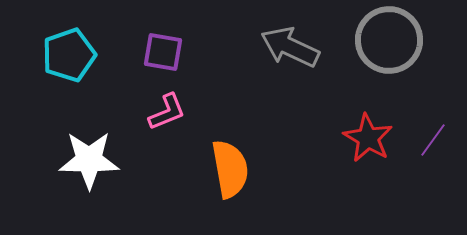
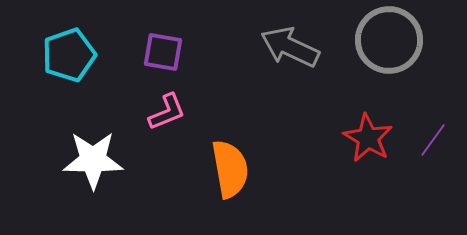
white star: moved 4 px right
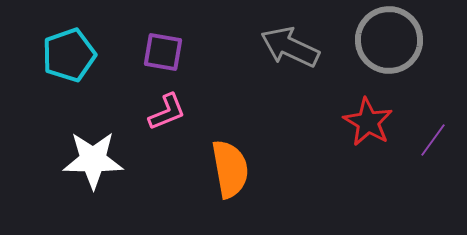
red star: moved 16 px up
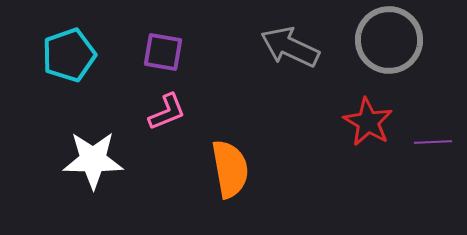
purple line: moved 2 px down; rotated 51 degrees clockwise
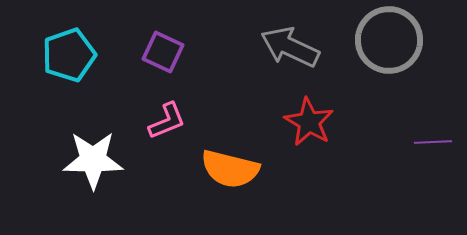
purple square: rotated 15 degrees clockwise
pink L-shape: moved 9 px down
red star: moved 59 px left
orange semicircle: rotated 114 degrees clockwise
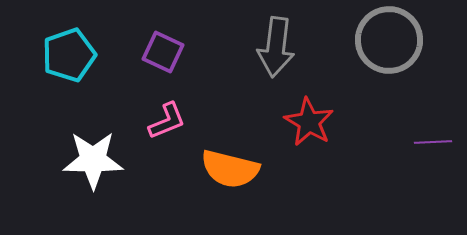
gray arrow: moved 14 px left; rotated 108 degrees counterclockwise
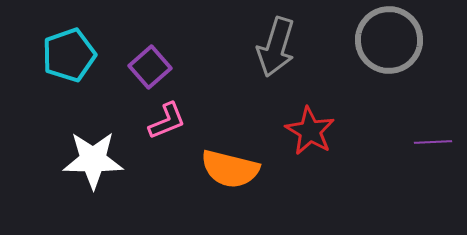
gray arrow: rotated 10 degrees clockwise
purple square: moved 13 px left, 15 px down; rotated 24 degrees clockwise
red star: moved 1 px right, 9 px down
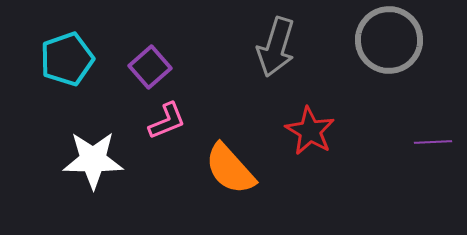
cyan pentagon: moved 2 px left, 4 px down
orange semicircle: rotated 34 degrees clockwise
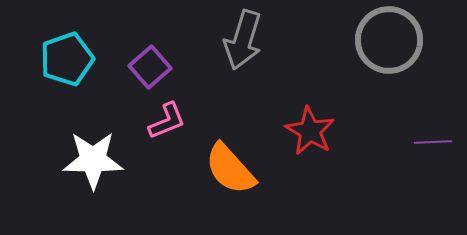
gray arrow: moved 33 px left, 7 px up
